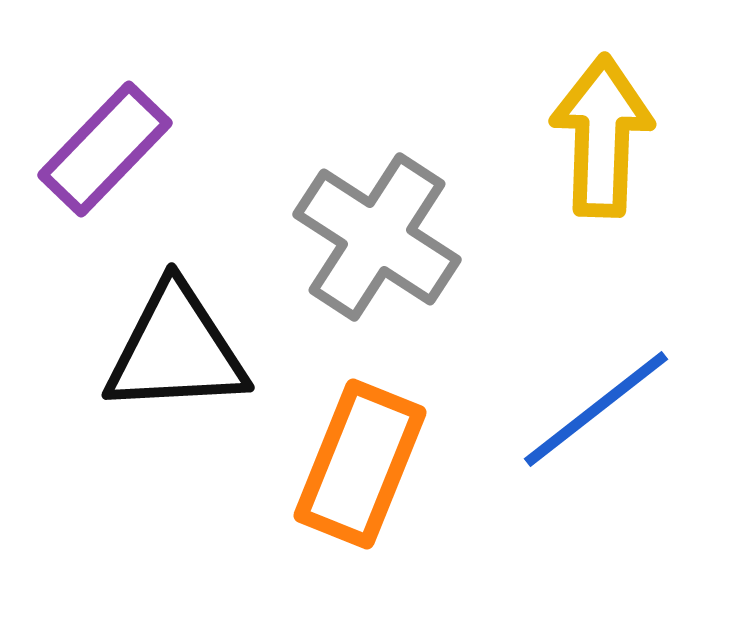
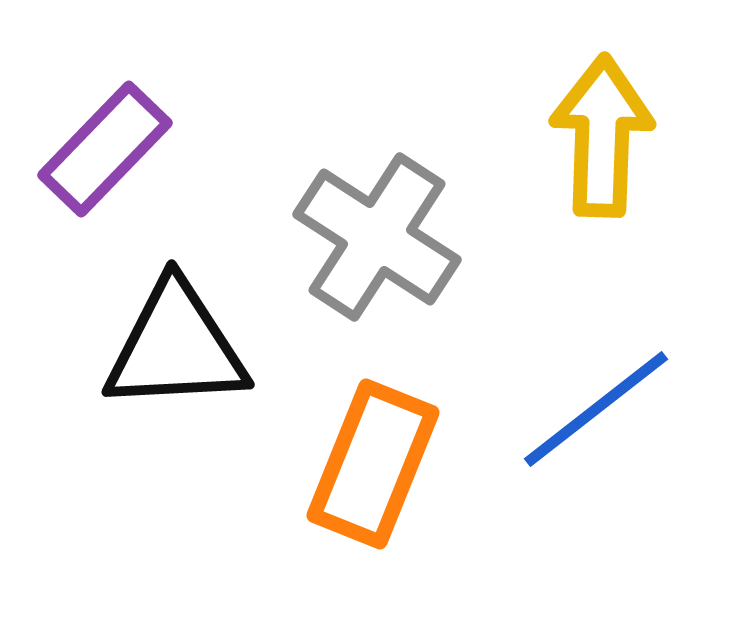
black triangle: moved 3 px up
orange rectangle: moved 13 px right
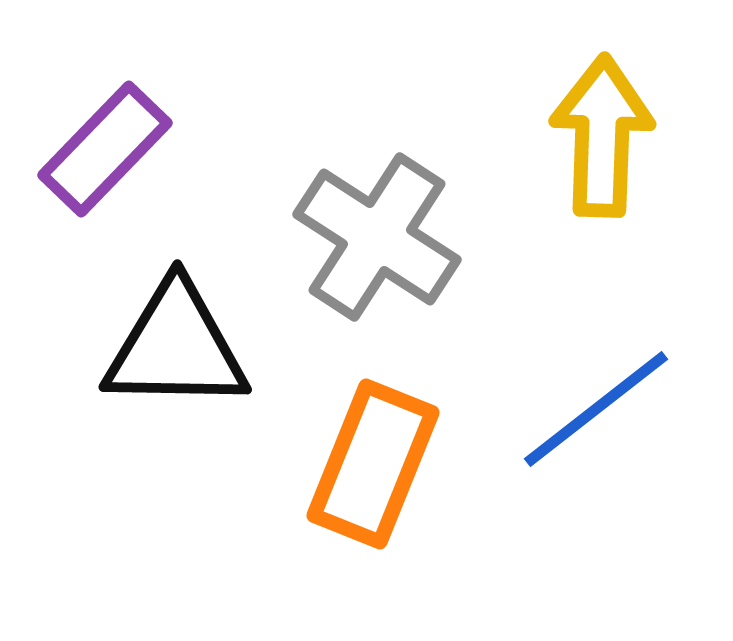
black triangle: rotated 4 degrees clockwise
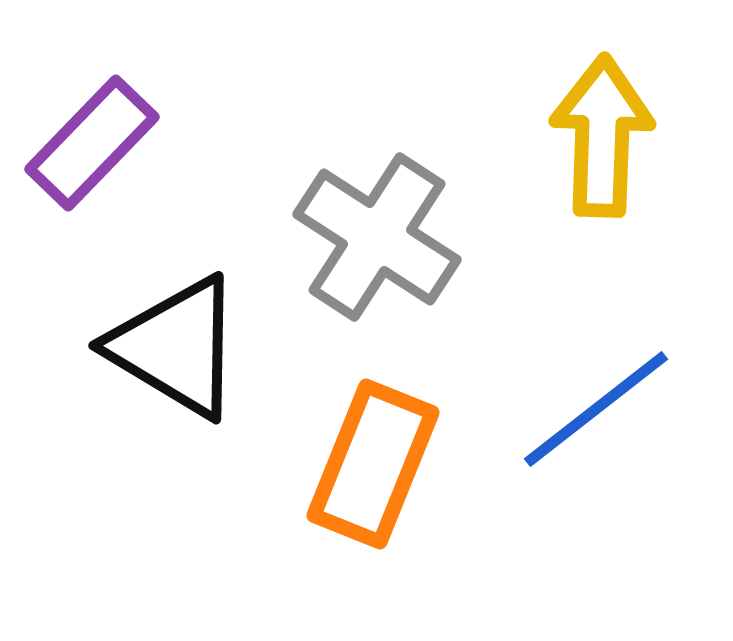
purple rectangle: moved 13 px left, 6 px up
black triangle: rotated 30 degrees clockwise
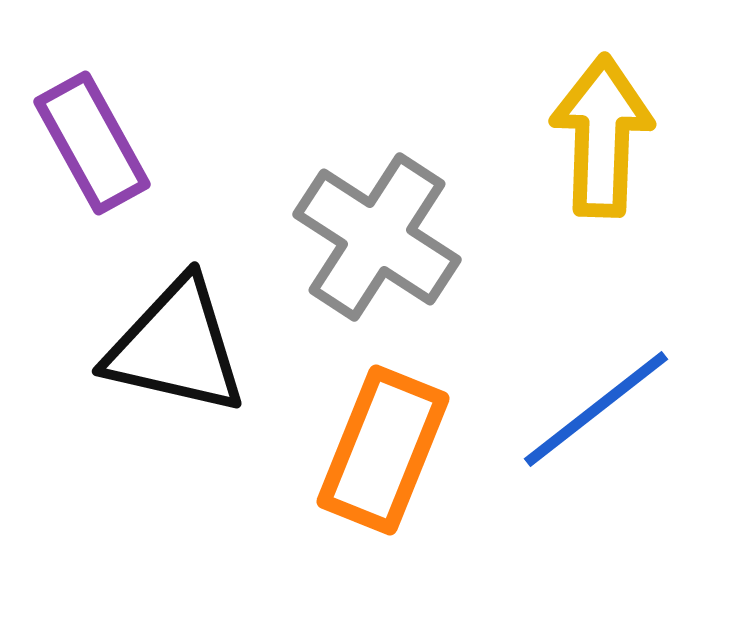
purple rectangle: rotated 73 degrees counterclockwise
black triangle: rotated 18 degrees counterclockwise
orange rectangle: moved 10 px right, 14 px up
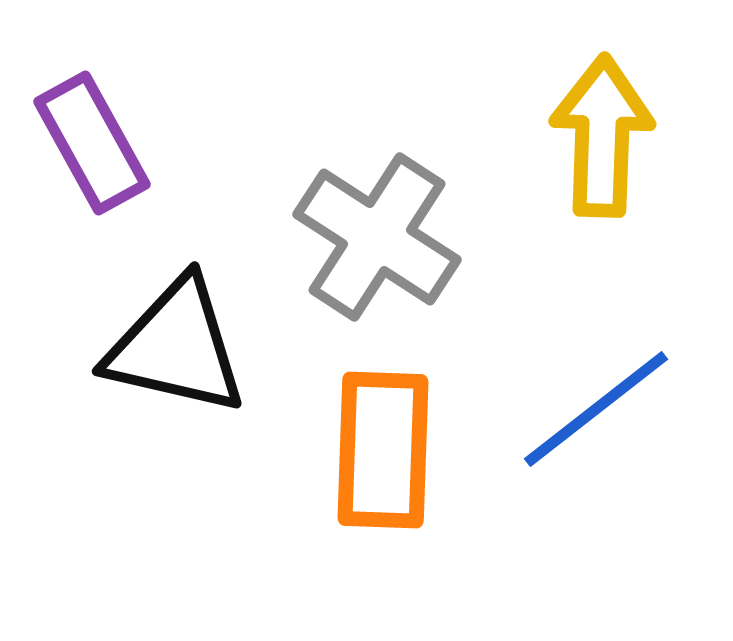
orange rectangle: rotated 20 degrees counterclockwise
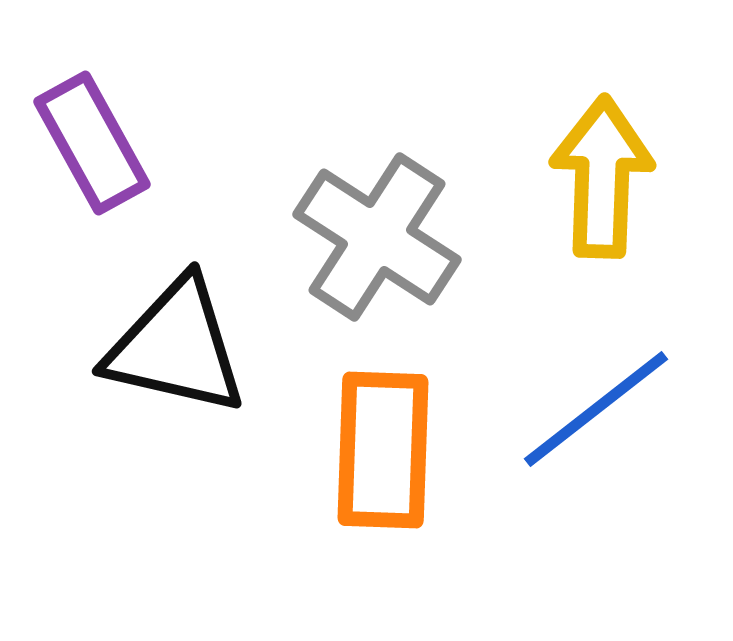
yellow arrow: moved 41 px down
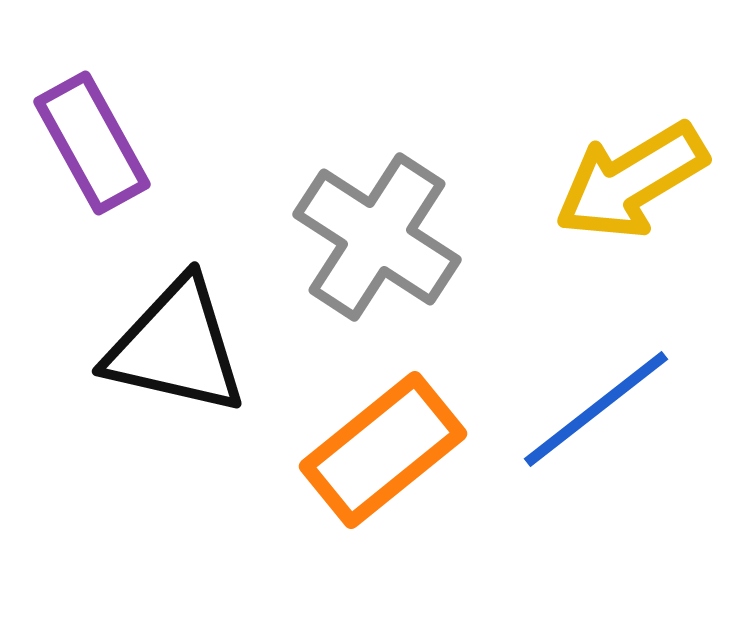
yellow arrow: moved 29 px right, 4 px down; rotated 123 degrees counterclockwise
orange rectangle: rotated 49 degrees clockwise
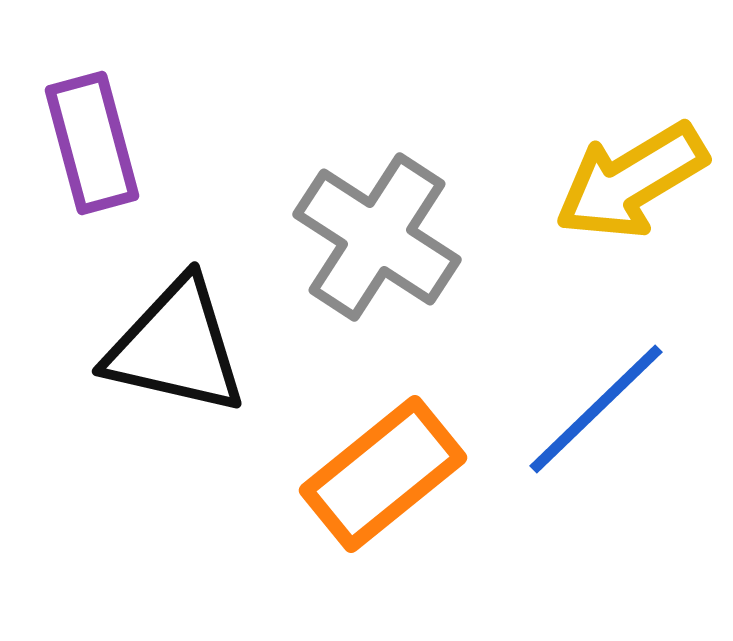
purple rectangle: rotated 14 degrees clockwise
blue line: rotated 6 degrees counterclockwise
orange rectangle: moved 24 px down
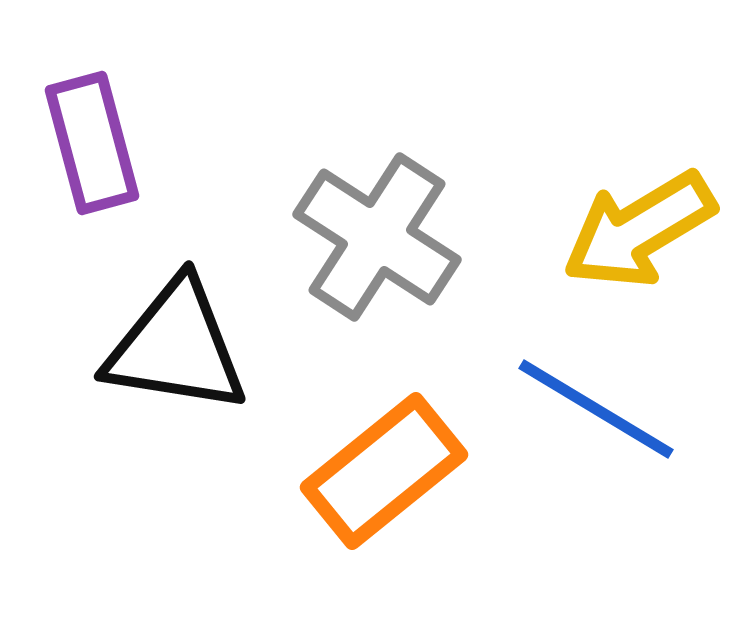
yellow arrow: moved 8 px right, 49 px down
black triangle: rotated 4 degrees counterclockwise
blue line: rotated 75 degrees clockwise
orange rectangle: moved 1 px right, 3 px up
